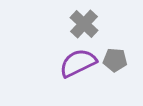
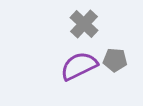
purple semicircle: moved 1 px right, 3 px down
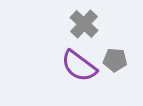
purple semicircle: rotated 117 degrees counterclockwise
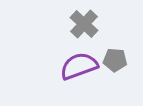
purple semicircle: rotated 123 degrees clockwise
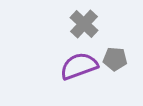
gray pentagon: moved 1 px up
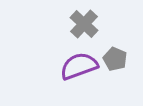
gray pentagon: rotated 20 degrees clockwise
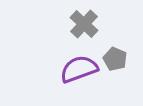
purple semicircle: moved 3 px down
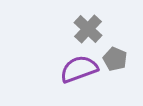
gray cross: moved 4 px right, 5 px down
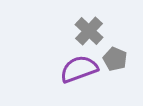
gray cross: moved 1 px right, 2 px down
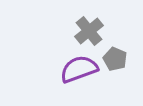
gray cross: rotated 8 degrees clockwise
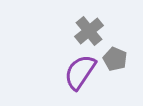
purple semicircle: moved 1 px right, 3 px down; rotated 36 degrees counterclockwise
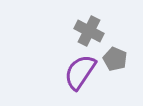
gray cross: rotated 24 degrees counterclockwise
